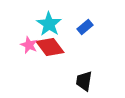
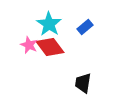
black trapezoid: moved 1 px left, 2 px down
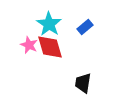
red diamond: rotated 20 degrees clockwise
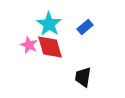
black trapezoid: moved 6 px up
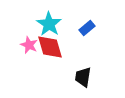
blue rectangle: moved 2 px right, 1 px down
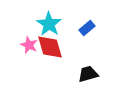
black trapezoid: moved 5 px right, 3 px up; rotated 65 degrees clockwise
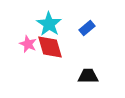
pink star: moved 1 px left, 1 px up
black trapezoid: moved 2 px down; rotated 15 degrees clockwise
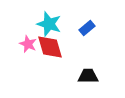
cyan star: rotated 15 degrees counterclockwise
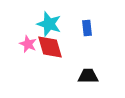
blue rectangle: rotated 56 degrees counterclockwise
